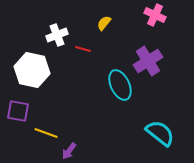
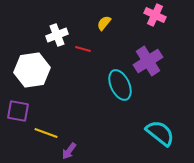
white hexagon: rotated 20 degrees counterclockwise
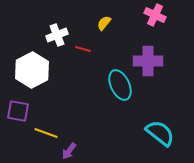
purple cross: rotated 32 degrees clockwise
white hexagon: rotated 20 degrees counterclockwise
